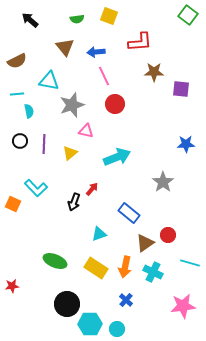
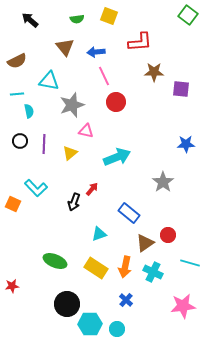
red circle at (115, 104): moved 1 px right, 2 px up
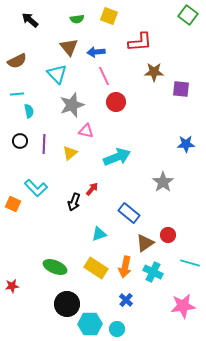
brown triangle at (65, 47): moved 4 px right
cyan triangle at (49, 81): moved 8 px right, 7 px up; rotated 35 degrees clockwise
green ellipse at (55, 261): moved 6 px down
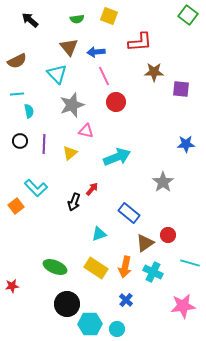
orange square at (13, 204): moved 3 px right, 2 px down; rotated 28 degrees clockwise
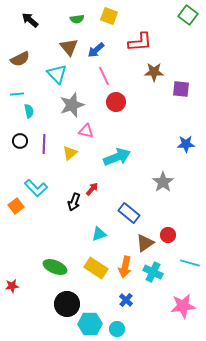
blue arrow at (96, 52): moved 2 px up; rotated 36 degrees counterclockwise
brown semicircle at (17, 61): moved 3 px right, 2 px up
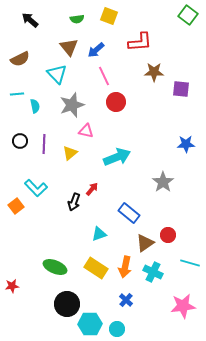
cyan semicircle at (29, 111): moved 6 px right, 5 px up
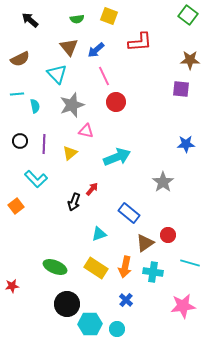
brown star at (154, 72): moved 36 px right, 12 px up
cyan L-shape at (36, 188): moved 9 px up
cyan cross at (153, 272): rotated 18 degrees counterclockwise
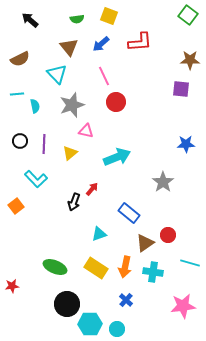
blue arrow at (96, 50): moved 5 px right, 6 px up
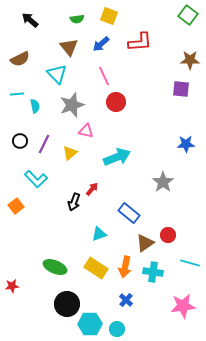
purple line at (44, 144): rotated 24 degrees clockwise
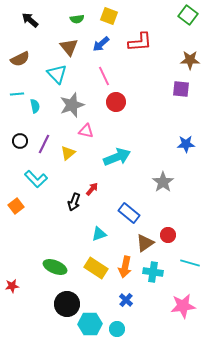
yellow triangle at (70, 153): moved 2 px left
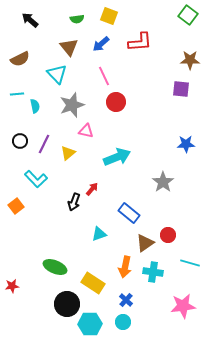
yellow rectangle at (96, 268): moved 3 px left, 15 px down
cyan circle at (117, 329): moved 6 px right, 7 px up
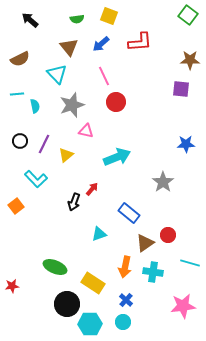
yellow triangle at (68, 153): moved 2 px left, 2 px down
